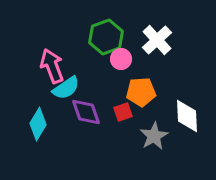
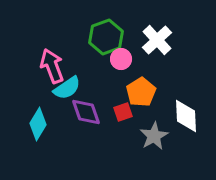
cyan semicircle: moved 1 px right
orange pentagon: rotated 28 degrees counterclockwise
white diamond: moved 1 px left
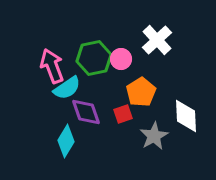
green hexagon: moved 12 px left, 21 px down; rotated 8 degrees clockwise
red square: moved 2 px down
cyan diamond: moved 28 px right, 17 px down
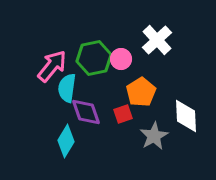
pink arrow: rotated 60 degrees clockwise
cyan semicircle: rotated 132 degrees clockwise
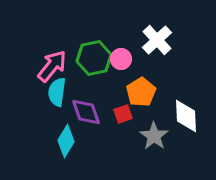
cyan semicircle: moved 10 px left, 4 px down
gray star: rotated 8 degrees counterclockwise
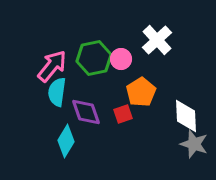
gray star: moved 40 px right, 8 px down; rotated 16 degrees counterclockwise
